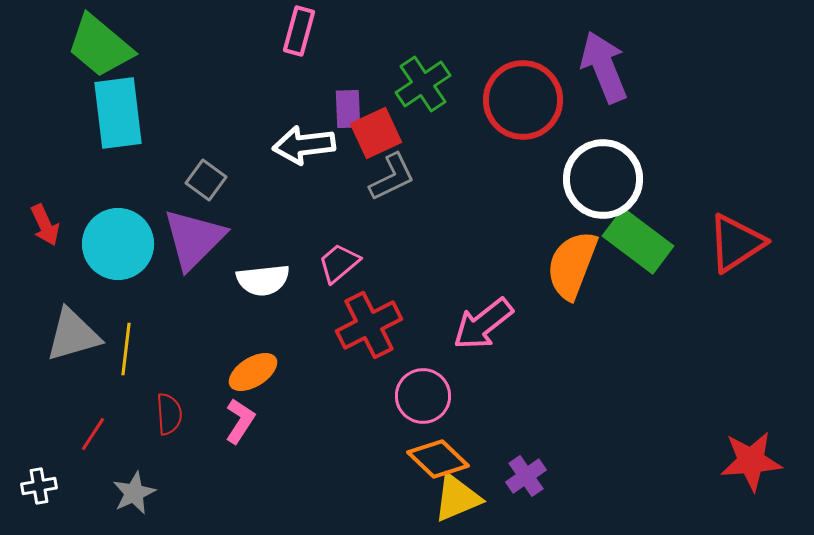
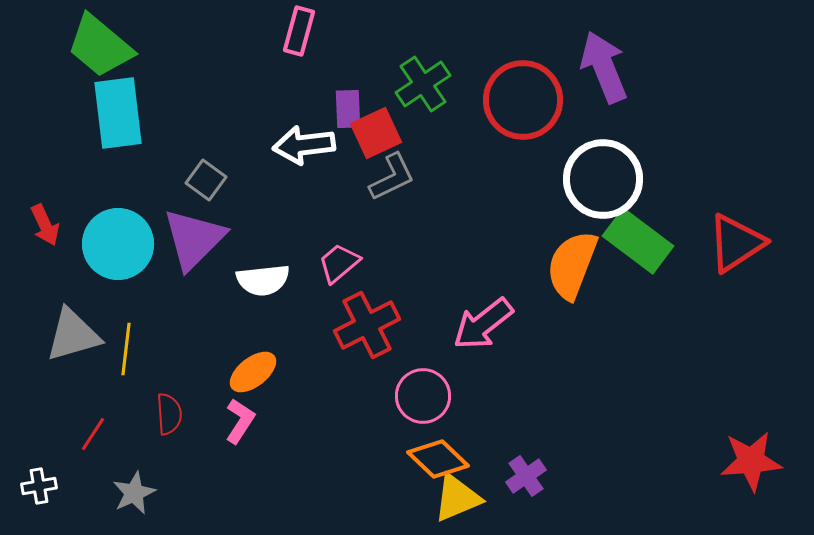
red cross: moved 2 px left
orange ellipse: rotated 6 degrees counterclockwise
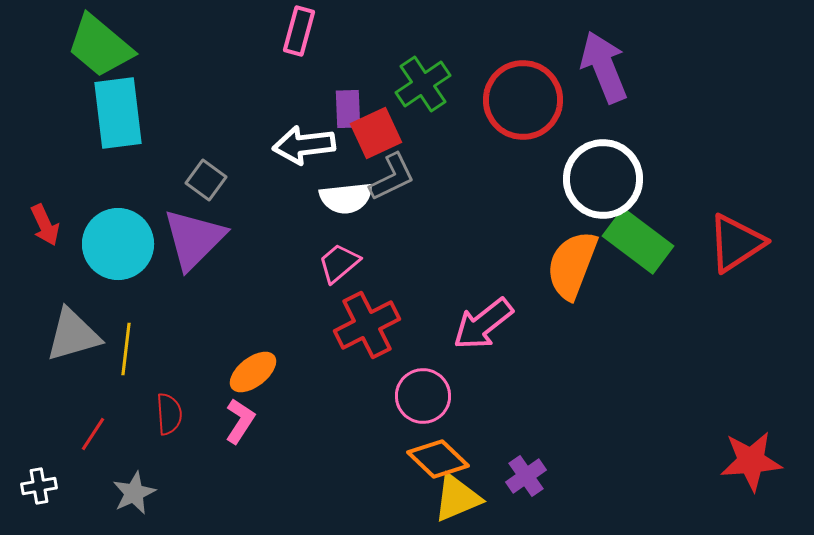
white semicircle: moved 83 px right, 82 px up
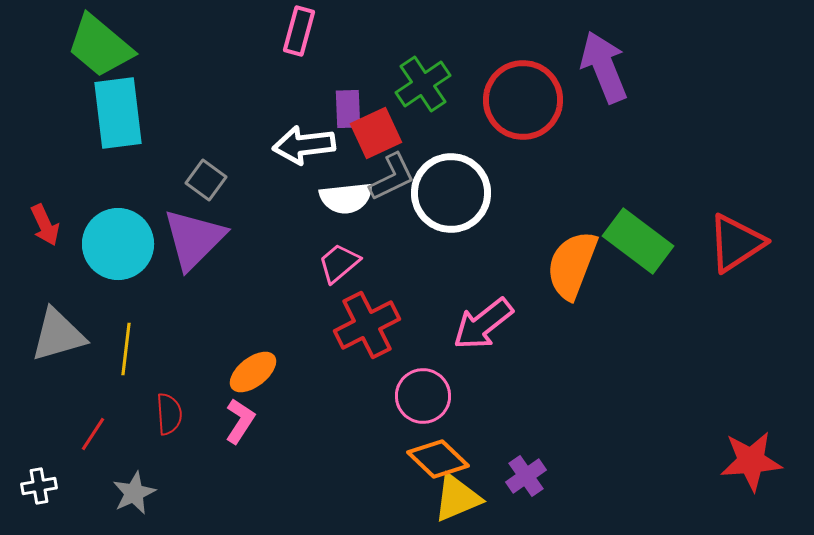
white circle: moved 152 px left, 14 px down
gray triangle: moved 15 px left
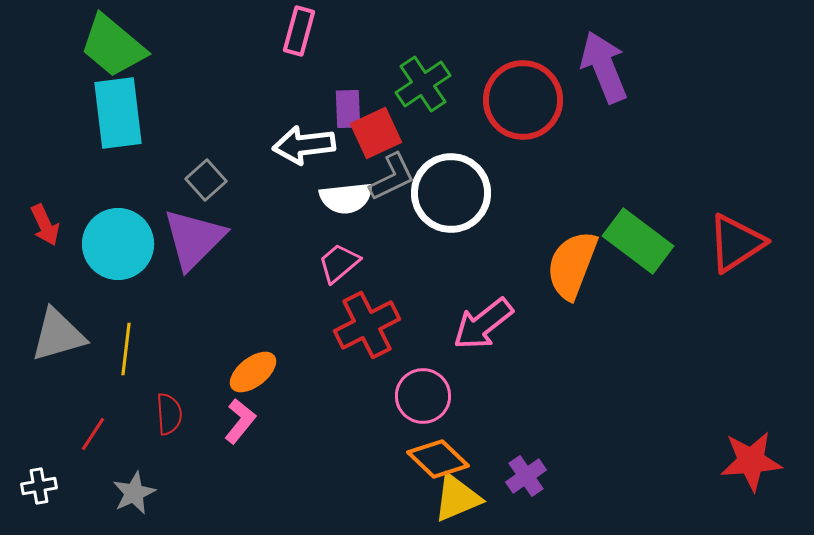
green trapezoid: moved 13 px right
gray square: rotated 12 degrees clockwise
pink L-shape: rotated 6 degrees clockwise
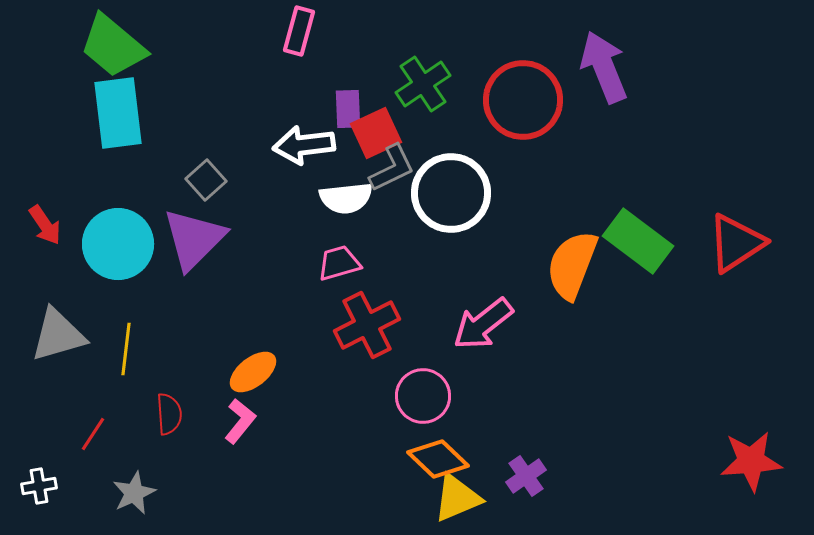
gray L-shape: moved 9 px up
red arrow: rotated 9 degrees counterclockwise
pink trapezoid: rotated 24 degrees clockwise
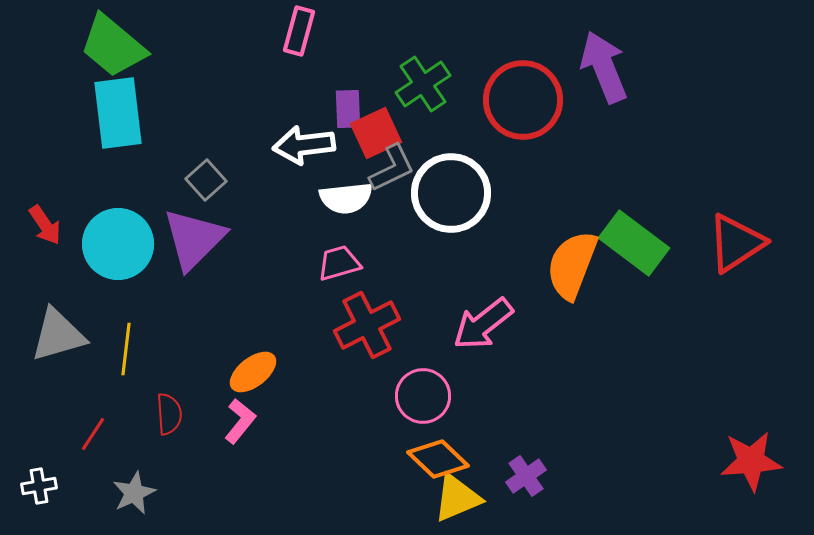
green rectangle: moved 4 px left, 2 px down
